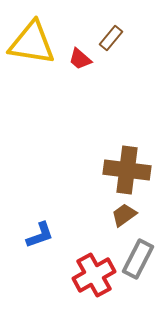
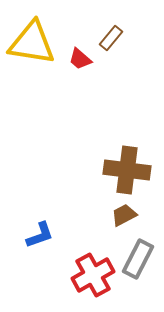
brown trapezoid: rotated 8 degrees clockwise
red cross: moved 1 px left
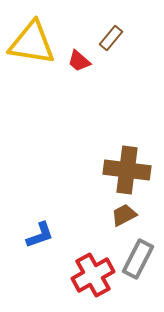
red trapezoid: moved 1 px left, 2 px down
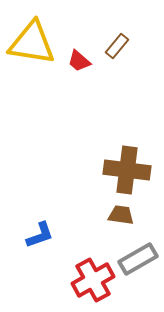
brown rectangle: moved 6 px right, 8 px down
brown trapezoid: moved 3 px left; rotated 36 degrees clockwise
gray rectangle: rotated 33 degrees clockwise
red cross: moved 5 px down
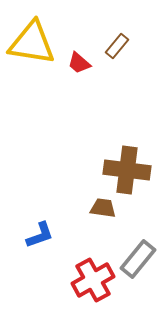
red trapezoid: moved 2 px down
brown trapezoid: moved 18 px left, 7 px up
gray rectangle: rotated 21 degrees counterclockwise
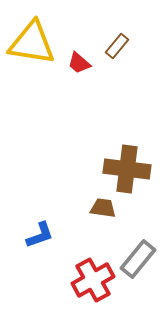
brown cross: moved 1 px up
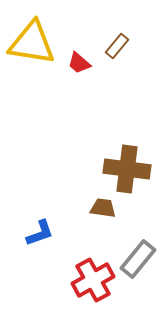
blue L-shape: moved 2 px up
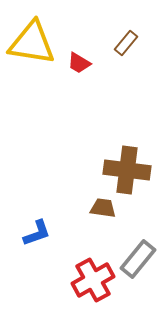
brown rectangle: moved 9 px right, 3 px up
red trapezoid: rotated 10 degrees counterclockwise
brown cross: moved 1 px down
blue L-shape: moved 3 px left
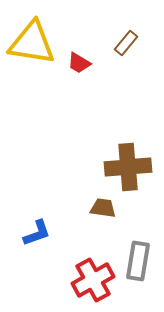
brown cross: moved 1 px right, 3 px up; rotated 12 degrees counterclockwise
gray rectangle: moved 2 px down; rotated 30 degrees counterclockwise
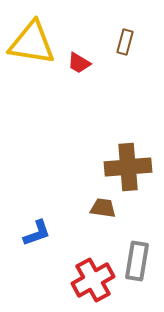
brown rectangle: moved 1 px left, 1 px up; rotated 25 degrees counterclockwise
gray rectangle: moved 1 px left
